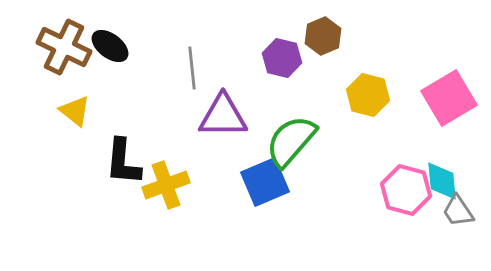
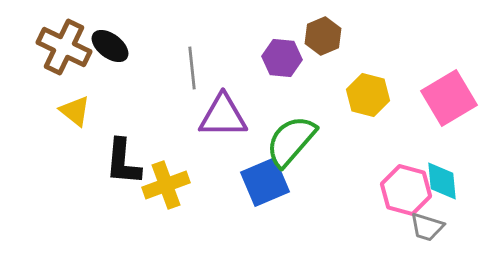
purple hexagon: rotated 9 degrees counterclockwise
gray trapezoid: moved 31 px left, 16 px down; rotated 39 degrees counterclockwise
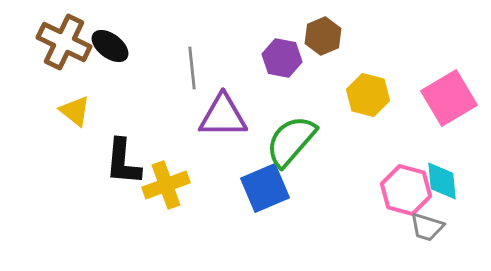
brown cross: moved 5 px up
purple hexagon: rotated 6 degrees clockwise
blue square: moved 6 px down
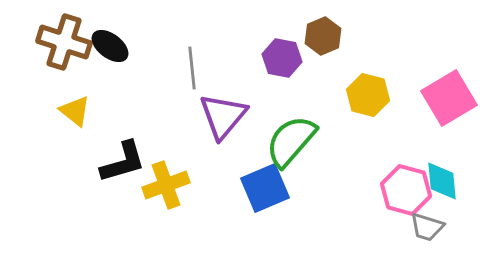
brown cross: rotated 8 degrees counterclockwise
purple triangle: rotated 50 degrees counterclockwise
black L-shape: rotated 111 degrees counterclockwise
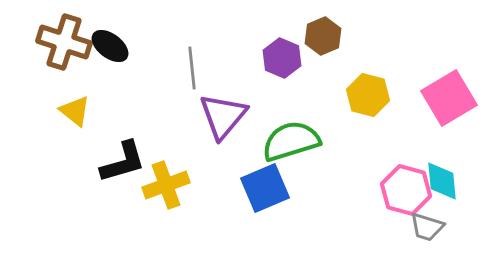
purple hexagon: rotated 12 degrees clockwise
green semicircle: rotated 32 degrees clockwise
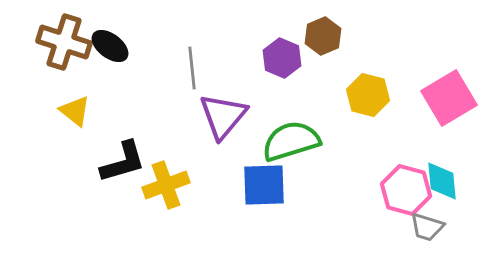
blue square: moved 1 px left, 3 px up; rotated 21 degrees clockwise
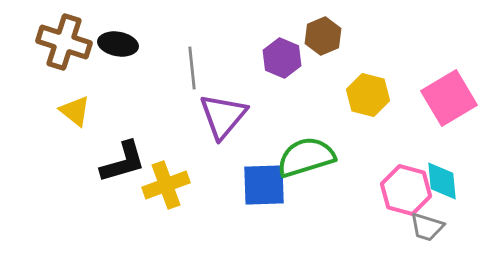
black ellipse: moved 8 px right, 2 px up; rotated 27 degrees counterclockwise
green semicircle: moved 15 px right, 16 px down
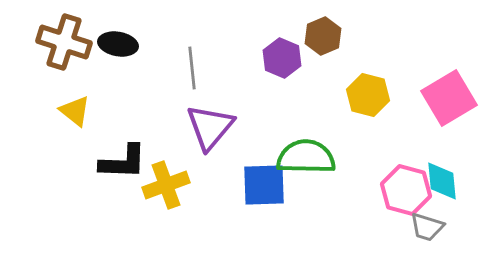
purple triangle: moved 13 px left, 11 px down
green semicircle: rotated 18 degrees clockwise
black L-shape: rotated 18 degrees clockwise
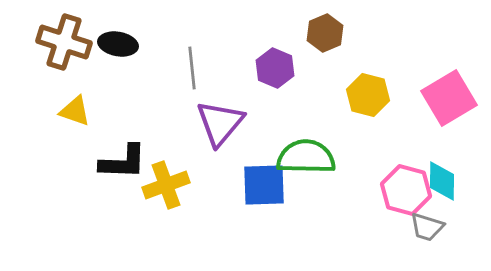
brown hexagon: moved 2 px right, 3 px up
purple hexagon: moved 7 px left, 10 px down
yellow triangle: rotated 20 degrees counterclockwise
purple triangle: moved 10 px right, 4 px up
cyan diamond: rotated 6 degrees clockwise
